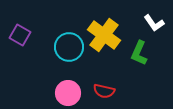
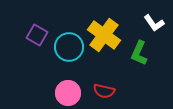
purple square: moved 17 px right
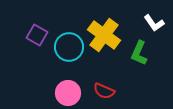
red semicircle: rotated 10 degrees clockwise
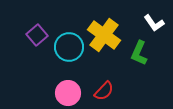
purple square: rotated 20 degrees clockwise
red semicircle: rotated 70 degrees counterclockwise
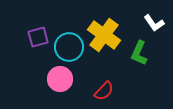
purple square: moved 1 px right, 2 px down; rotated 25 degrees clockwise
pink circle: moved 8 px left, 14 px up
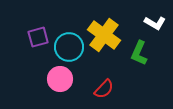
white L-shape: moved 1 px right; rotated 25 degrees counterclockwise
red semicircle: moved 2 px up
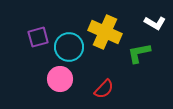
yellow cross: moved 1 px right, 3 px up; rotated 12 degrees counterclockwise
green L-shape: rotated 55 degrees clockwise
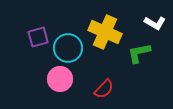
cyan circle: moved 1 px left, 1 px down
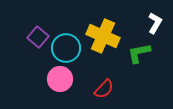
white L-shape: rotated 90 degrees counterclockwise
yellow cross: moved 2 px left, 4 px down
purple square: rotated 35 degrees counterclockwise
cyan circle: moved 2 px left
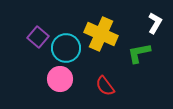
yellow cross: moved 2 px left, 2 px up
red semicircle: moved 1 px right, 3 px up; rotated 100 degrees clockwise
